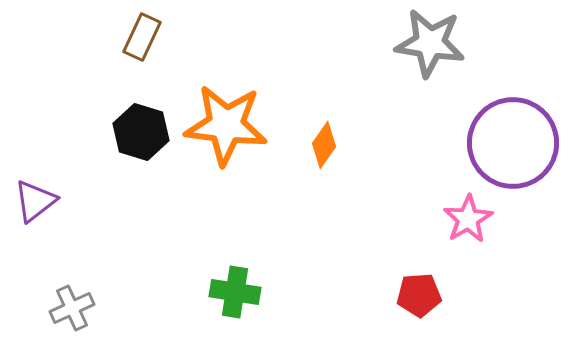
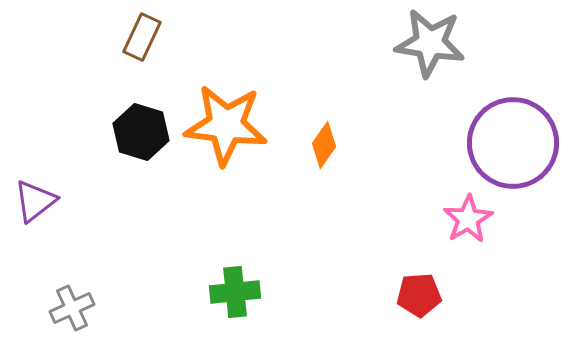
green cross: rotated 15 degrees counterclockwise
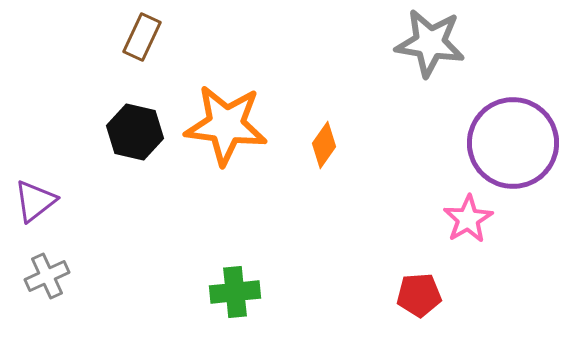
black hexagon: moved 6 px left; rotated 4 degrees counterclockwise
gray cross: moved 25 px left, 32 px up
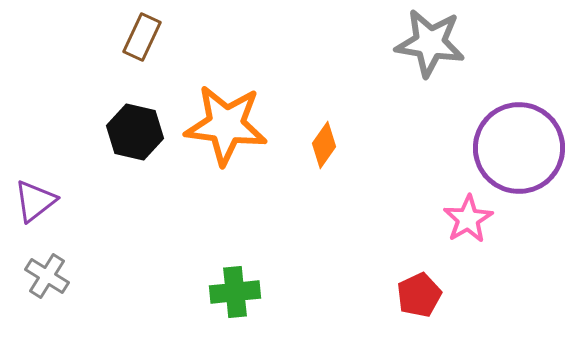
purple circle: moved 6 px right, 5 px down
gray cross: rotated 33 degrees counterclockwise
red pentagon: rotated 21 degrees counterclockwise
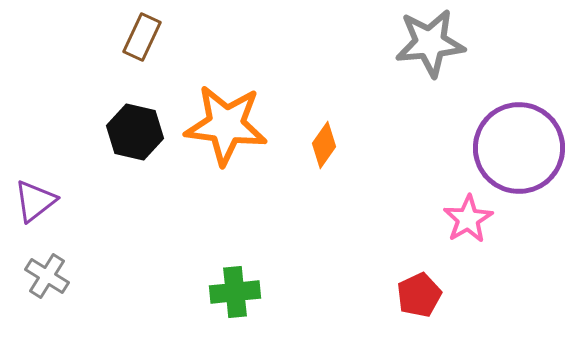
gray star: rotated 14 degrees counterclockwise
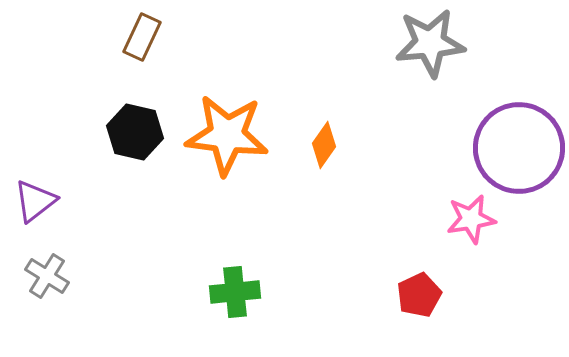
orange star: moved 1 px right, 10 px down
pink star: moved 3 px right; rotated 21 degrees clockwise
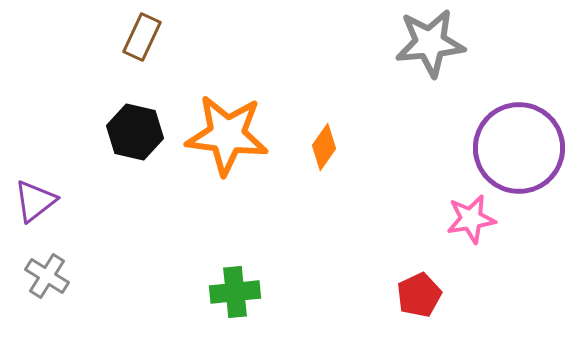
orange diamond: moved 2 px down
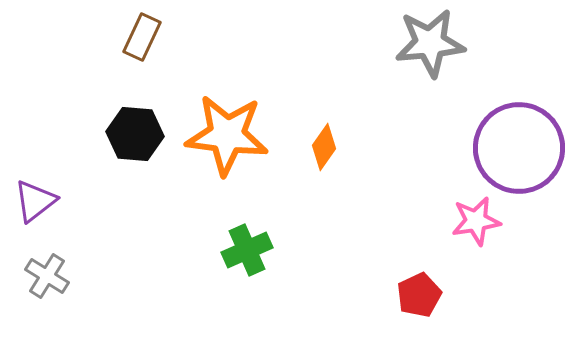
black hexagon: moved 2 px down; rotated 8 degrees counterclockwise
pink star: moved 5 px right, 2 px down
green cross: moved 12 px right, 42 px up; rotated 18 degrees counterclockwise
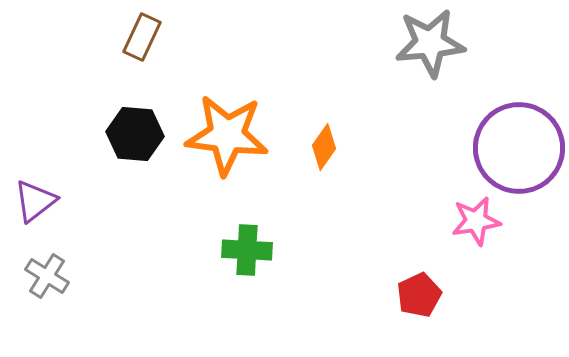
green cross: rotated 27 degrees clockwise
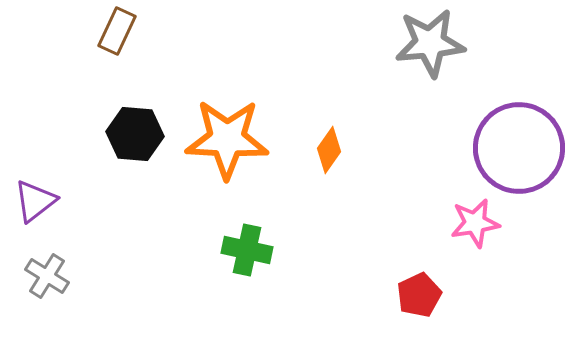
brown rectangle: moved 25 px left, 6 px up
orange star: moved 4 px down; rotated 4 degrees counterclockwise
orange diamond: moved 5 px right, 3 px down
pink star: moved 1 px left, 2 px down
green cross: rotated 9 degrees clockwise
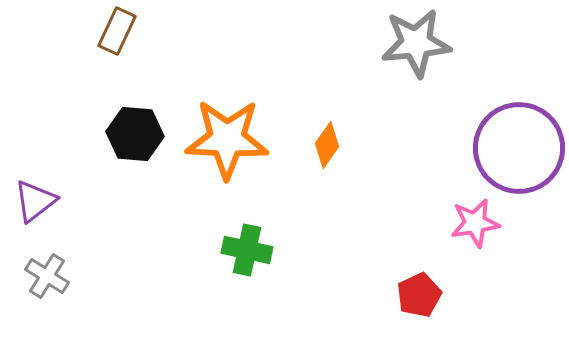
gray star: moved 14 px left
orange diamond: moved 2 px left, 5 px up
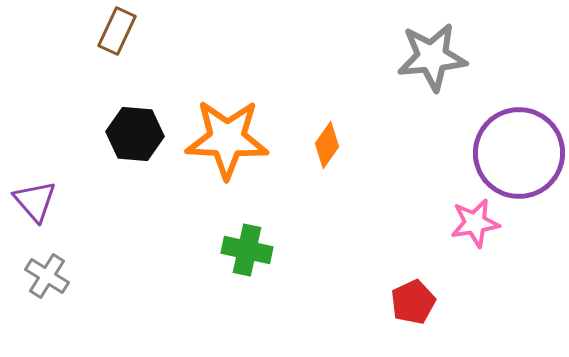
gray star: moved 16 px right, 14 px down
purple circle: moved 5 px down
purple triangle: rotated 33 degrees counterclockwise
red pentagon: moved 6 px left, 7 px down
